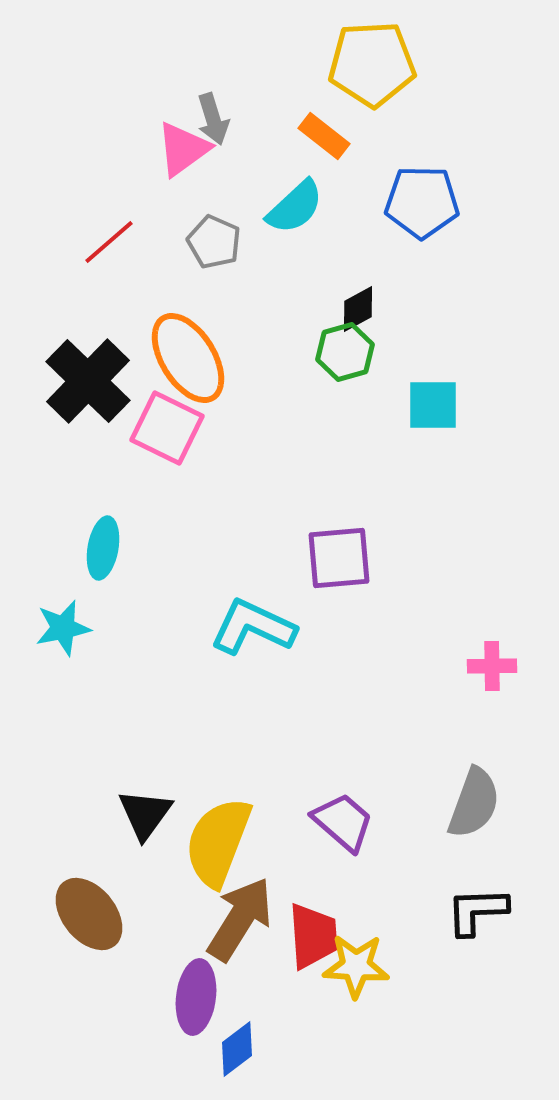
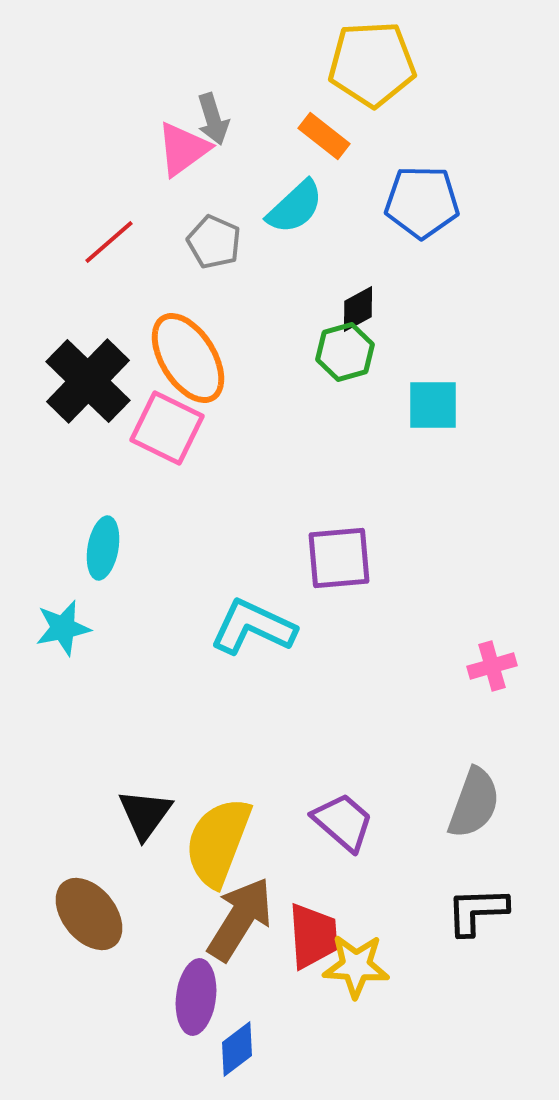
pink cross: rotated 15 degrees counterclockwise
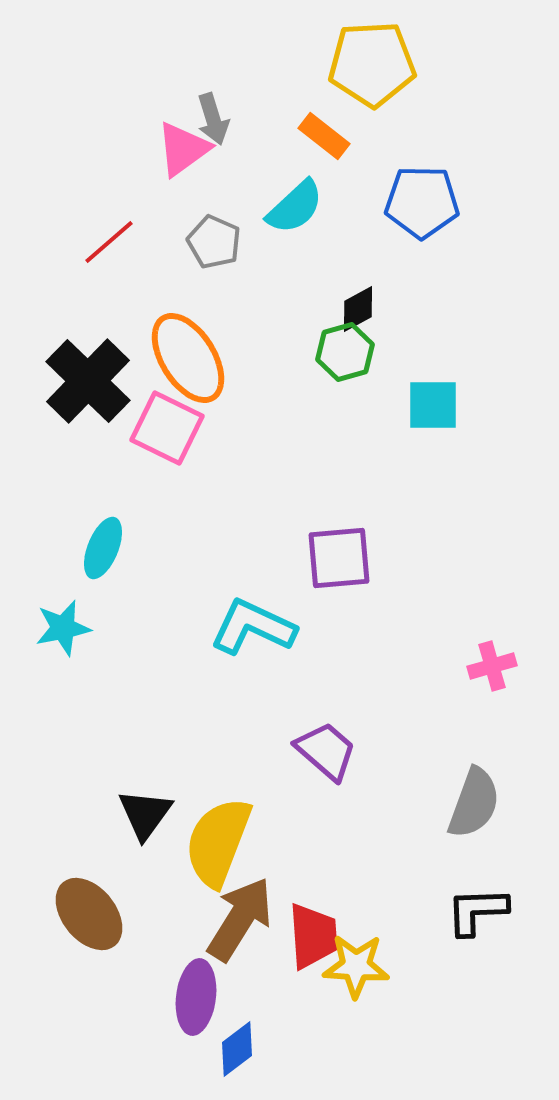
cyan ellipse: rotated 12 degrees clockwise
purple trapezoid: moved 17 px left, 71 px up
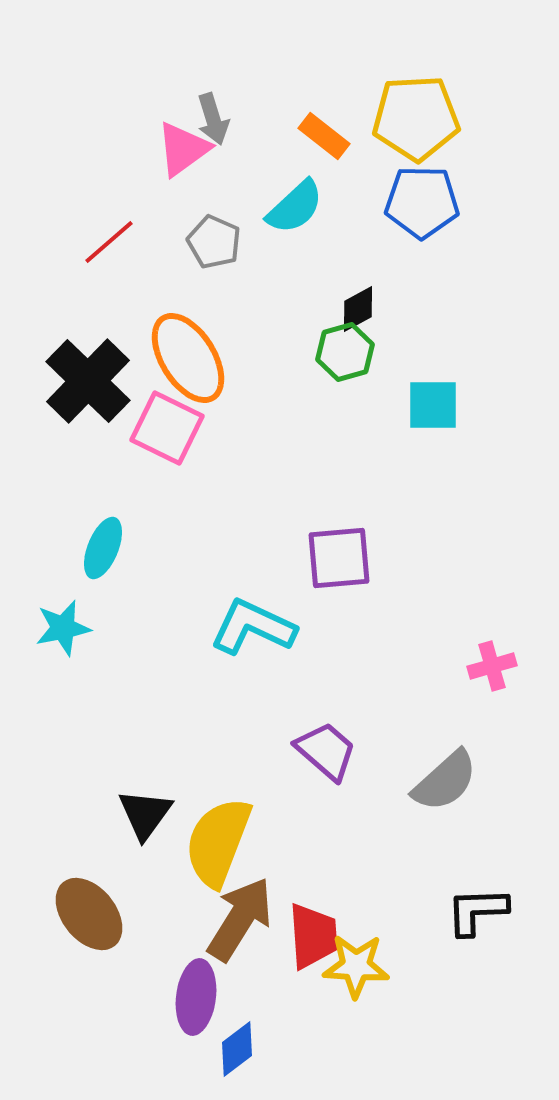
yellow pentagon: moved 44 px right, 54 px down
gray semicircle: moved 29 px left, 22 px up; rotated 28 degrees clockwise
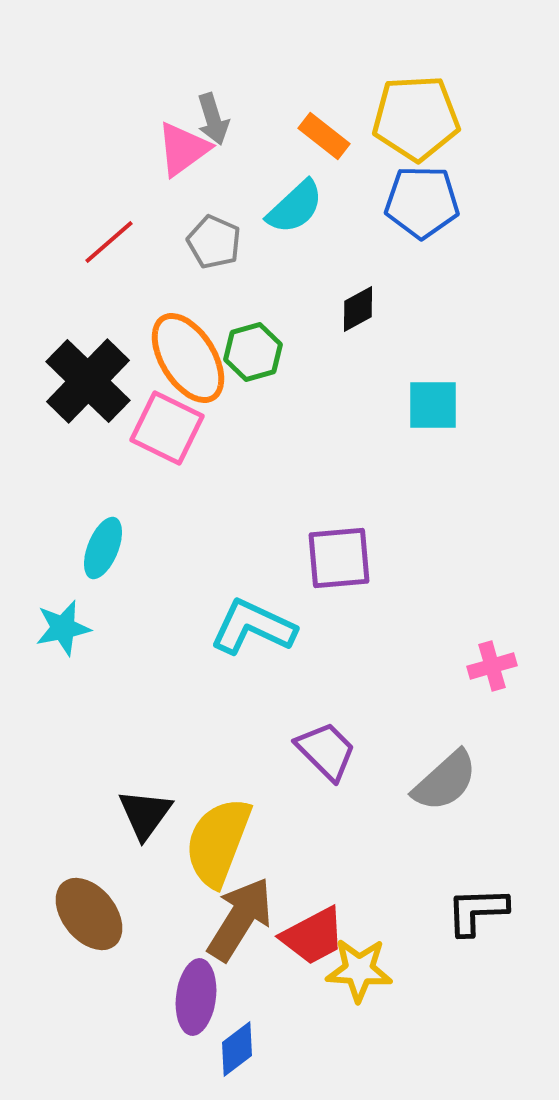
green hexagon: moved 92 px left
purple trapezoid: rotated 4 degrees clockwise
red trapezoid: rotated 66 degrees clockwise
yellow star: moved 3 px right, 4 px down
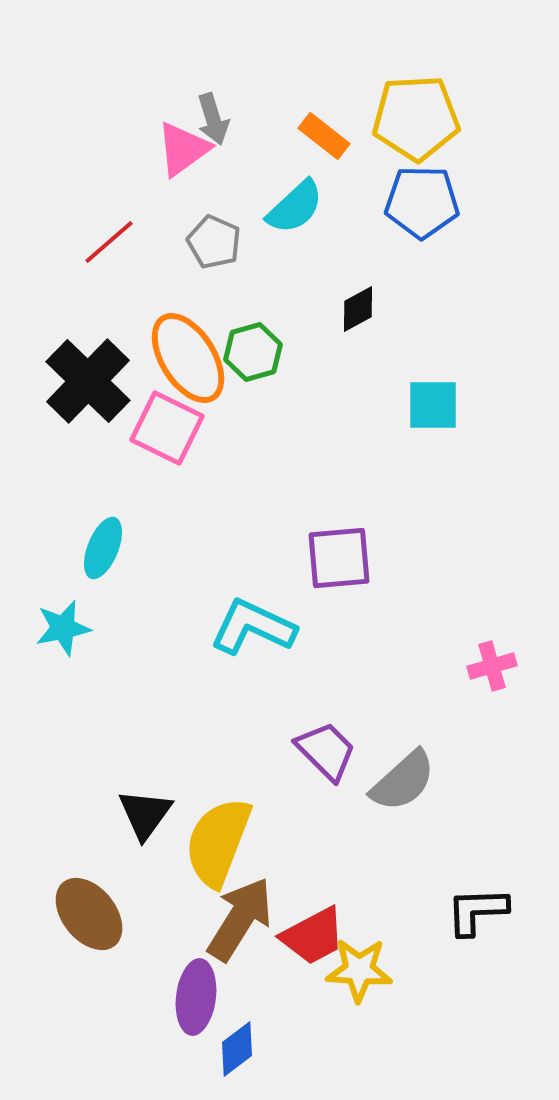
gray semicircle: moved 42 px left
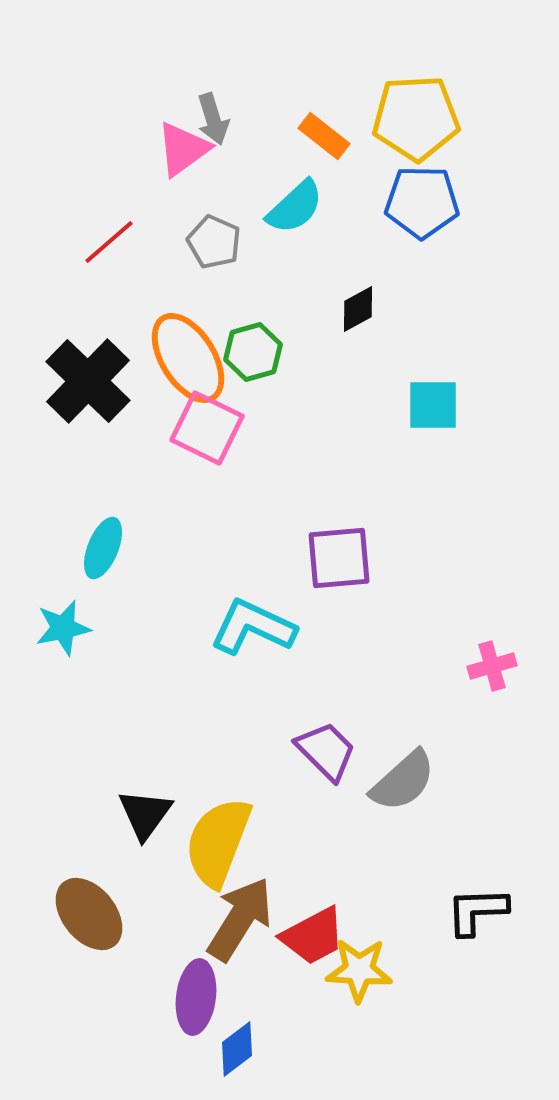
pink square: moved 40 px right
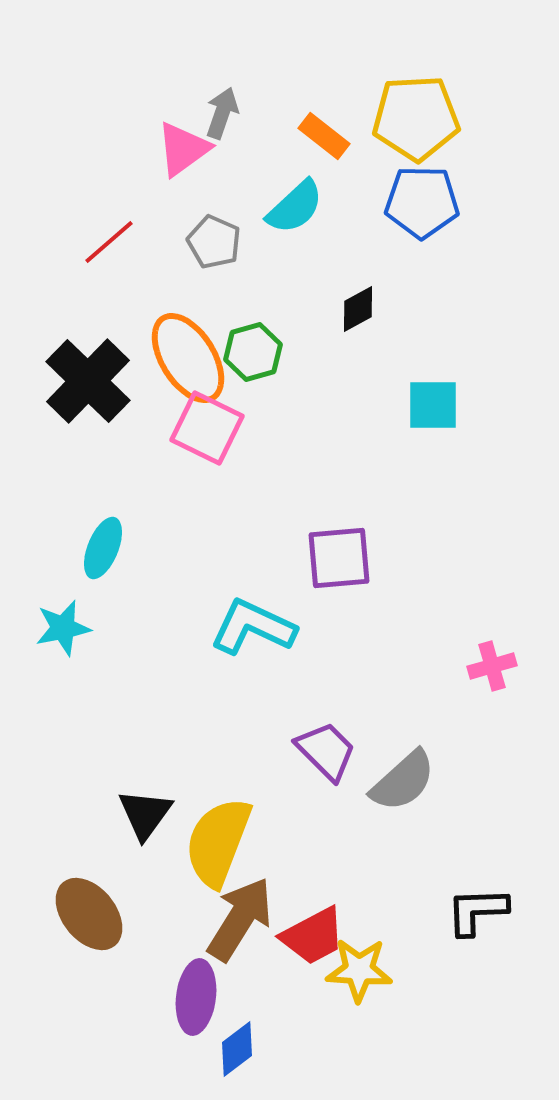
gray arrow: moved 9 px right, 6 px up; rotated 144 degrees counterclockwise
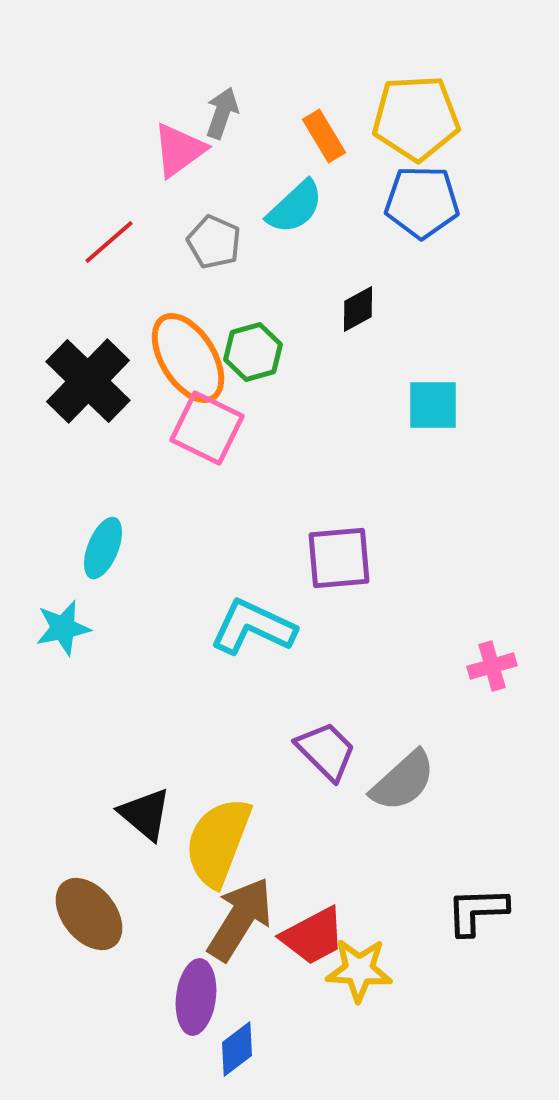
orange rectangle: rotated 21 degrees clockwise
pink triangle: moved 4 px left, 1 px down
black triangle: rotated 26 degrees counterclockwise
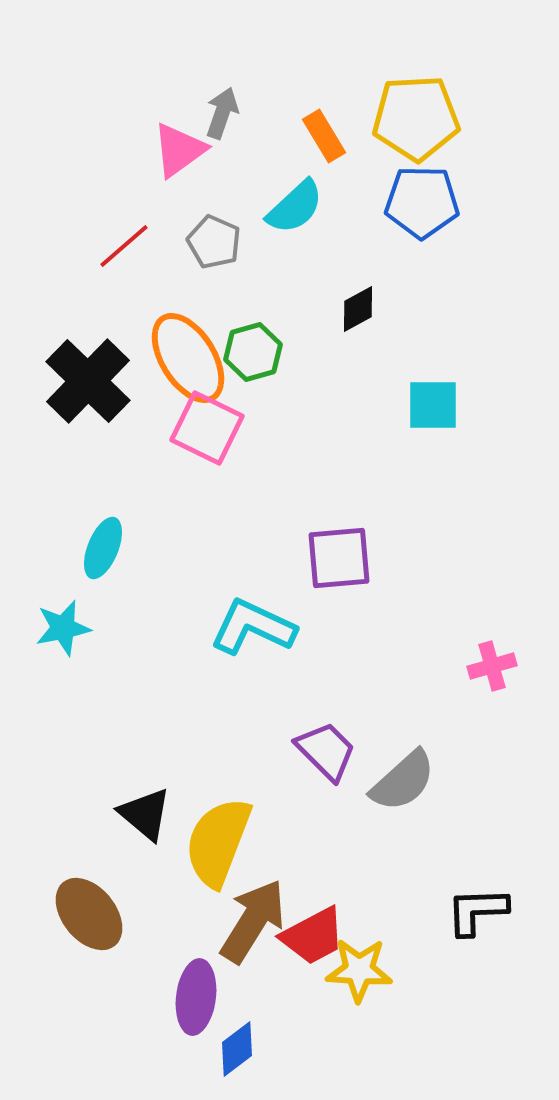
red line: moved 15 px right, 4 px down
brown arrow: moved 13 px right, 2 px down
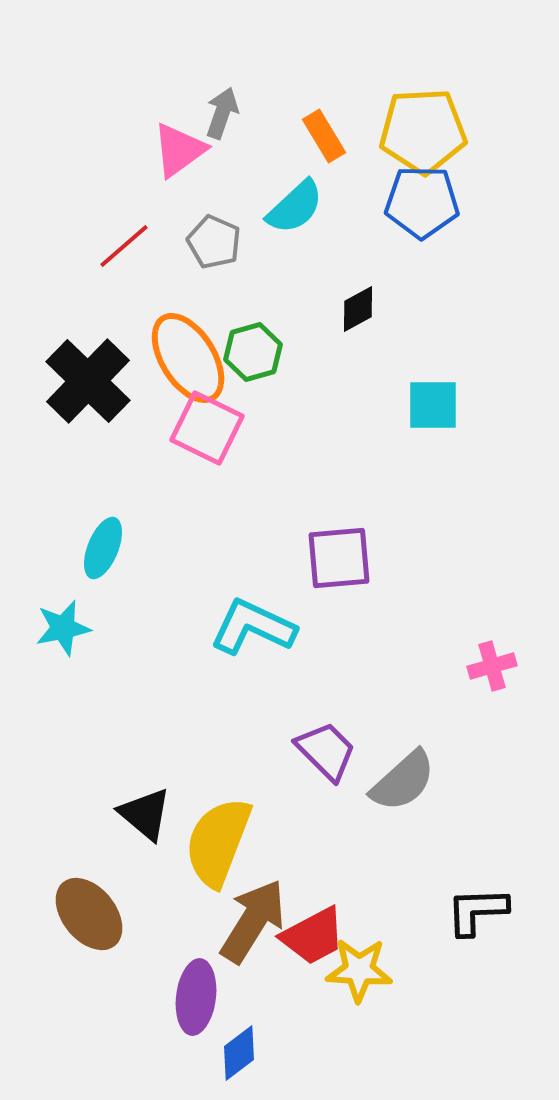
yellow pentagon: moved 7 px right, 13 px down
blue diamond: moved 2 px right, 4 px down
